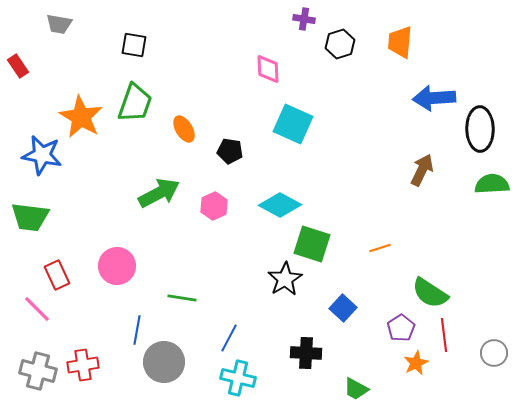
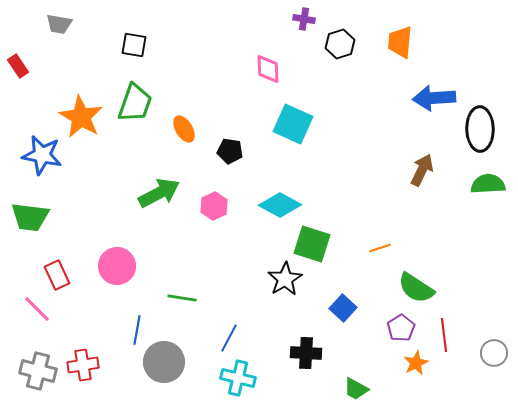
green semicircle at (492, 184): moved 4 px left
green semicircle at (430, 293): moved 14 px left, 5 px up
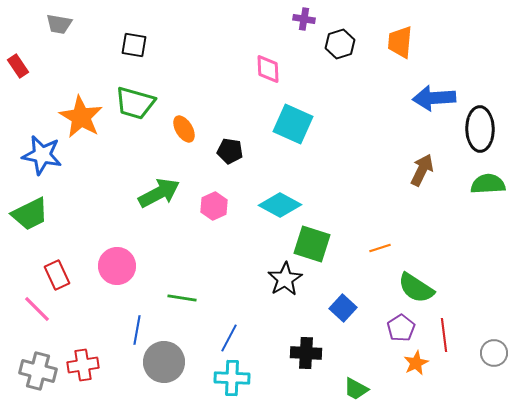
green trapezoid at (135, 103): rotated 87 degrees clockwise
green trapezoid at (30, 217): moved 3 px up; rotated 33 degrees counterclockwise
cyan cross at (238, 378): moved 6 px left; rotated 12 degrees counterclockwise
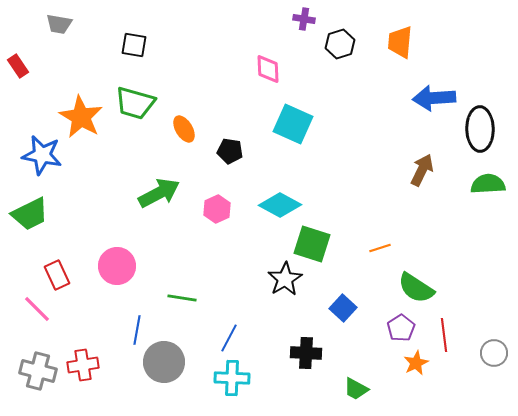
pink hexagon at (214, 206): moved 3 px right, 3 px down
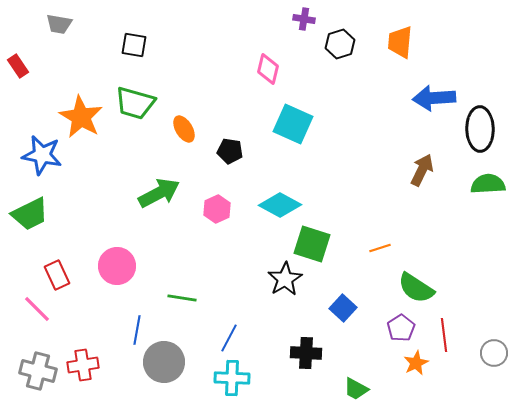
pink diamond at (268, 69): rotated 16 degrees clockwise
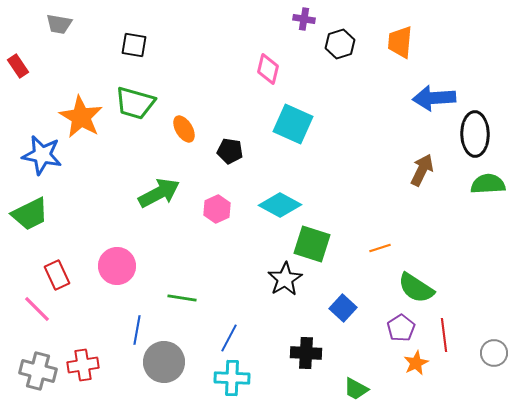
black ellipse at (480, 129): moved 5 px left, 5 px down
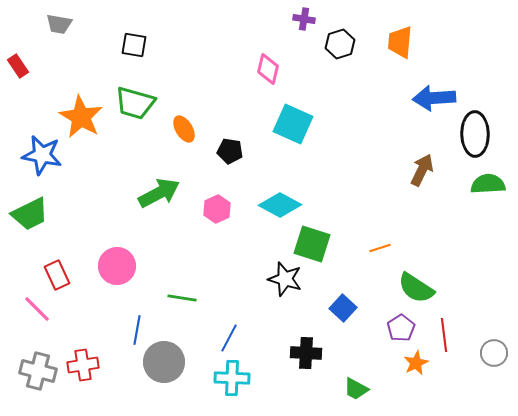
black star at (285, 279): rotated 24 degrees counterclockwise
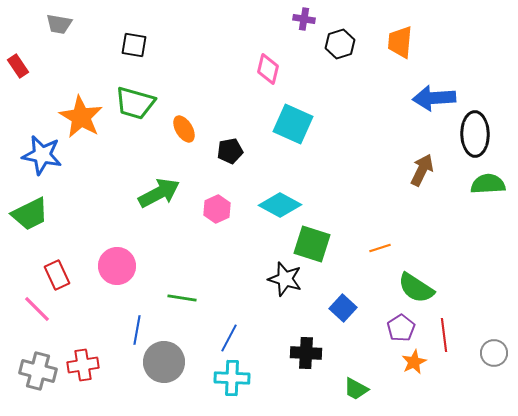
black pentagon at (230, 151): rotated 20 degrees counterclockwise
orange star at (416, 363): moved 2 px left, 1 px up
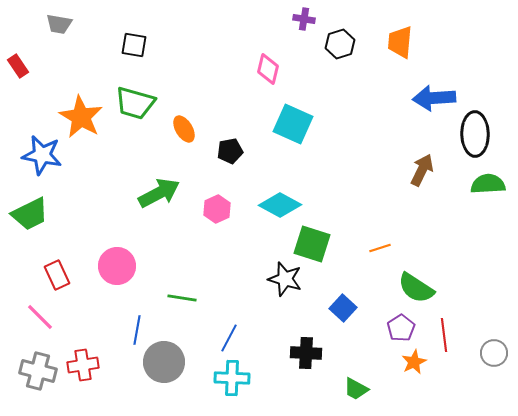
pink line at (37, 309): moved 3 px right, 8 px down
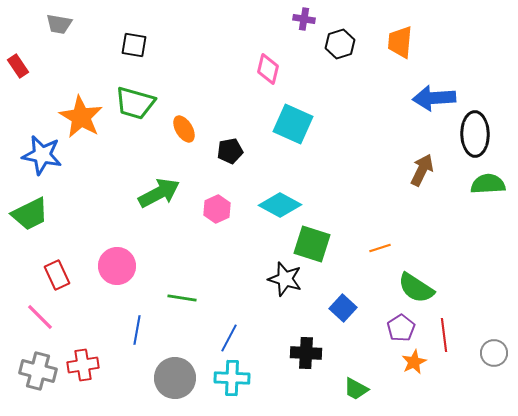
gray circle at (164, 362): moved 11 px right, 16 px down
